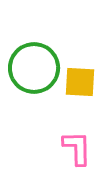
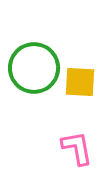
pink L-shape: rotated 9 degrees counterclockwise
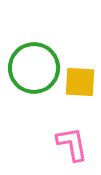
pink L-shape: moved 5 px left, 4 px up
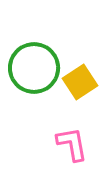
yellow square: rotated 36 degrees counterclockwise
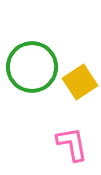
green circle: moved 2 px left, 1 px up
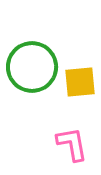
yellow square: rotated 28 degrees clockwise
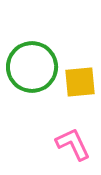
pink L-shape: moved 1 px right; rotated 15 degrees counterclockwise
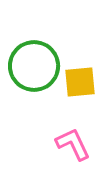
green circle: moved 2 px right, 1 px up
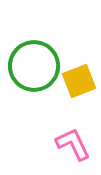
yellow square: moved 1 px left, 1 px up; rotated 16 degrees counterclockwise
